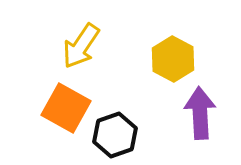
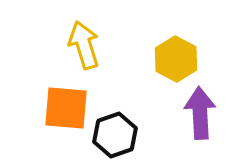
yellow arrow: moved 3 px right, 1 px up; rotated 129 degrees clockwise
yellow hexagon: moved 3 px right
orange square: rotated 24 degrees counterclockwise
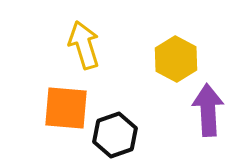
purple arrow: moved 8 px right, 3 px up
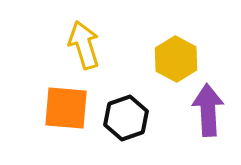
black hexagon: moved 11 px right, 17 px up
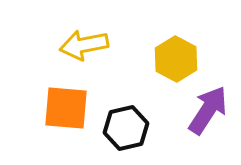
yellow arrow: rotated 84 degrees counterclockwise
purple arrow: rotated 36 degrees clockwise
black hexagon: moved 10 px down; rotated 6 degrees clockwise
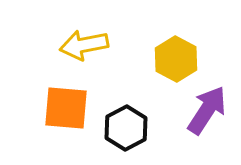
purple arrow: moved 1 px left
black hexagon: rotated 15 degrees counterclockwise
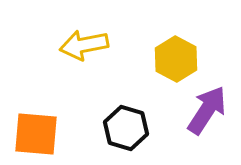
orange square: moved 30 px left, 26 px down
black hexagon: rotated 15 degrees counterclockwise
